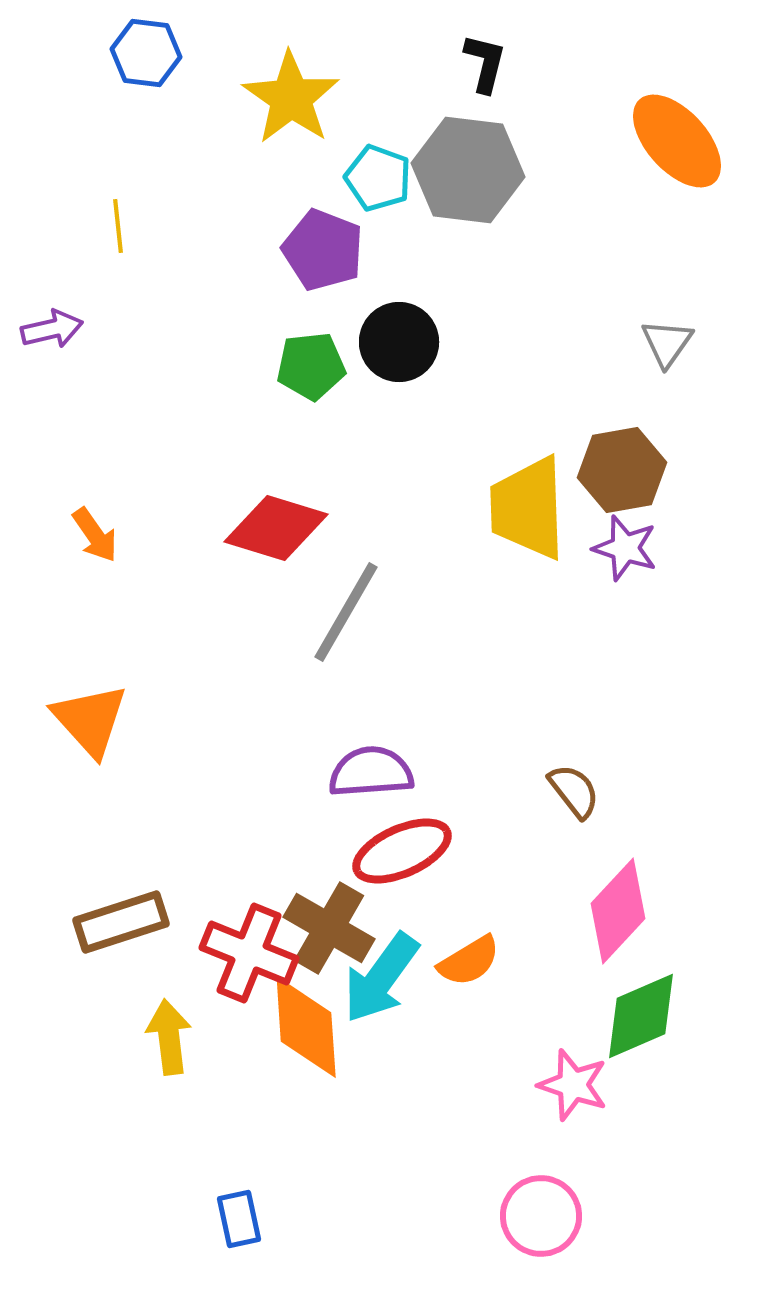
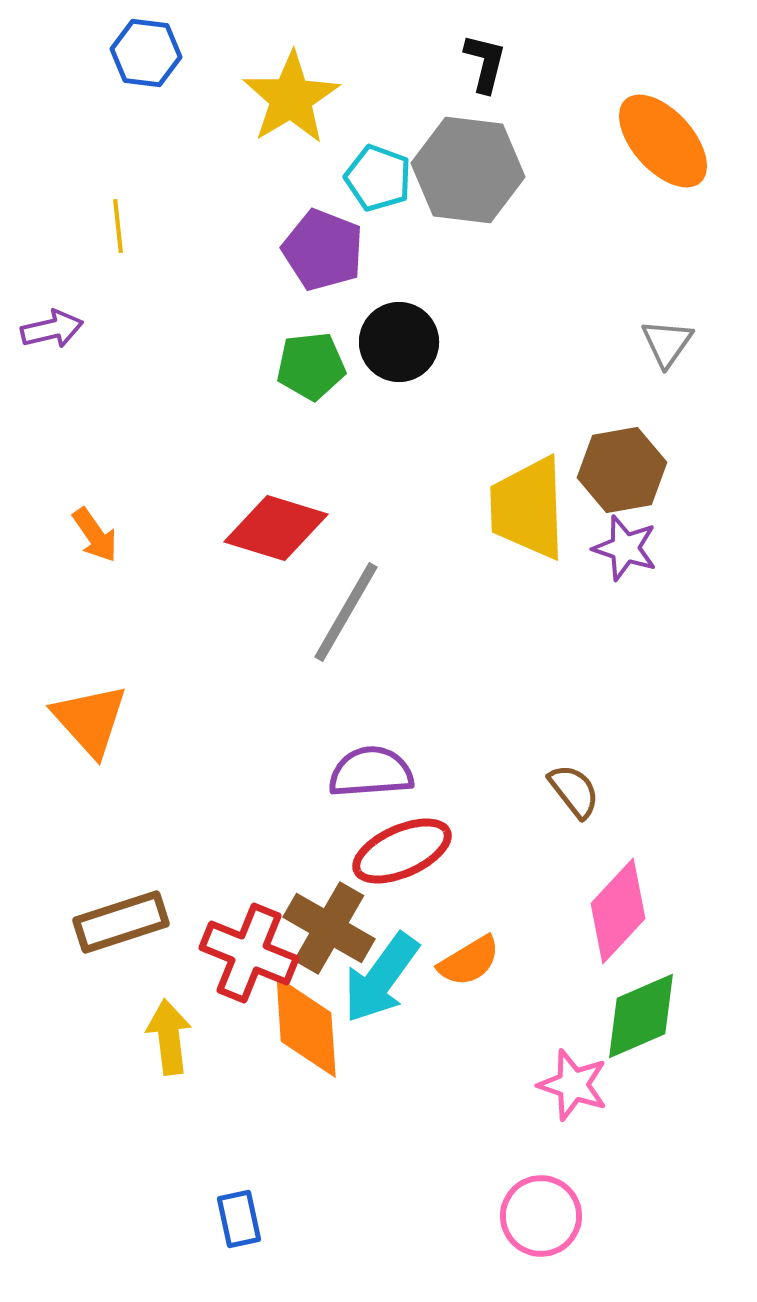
yellow star: rotated 6 degrees clockwise
orange ellipse: moved 14 px left
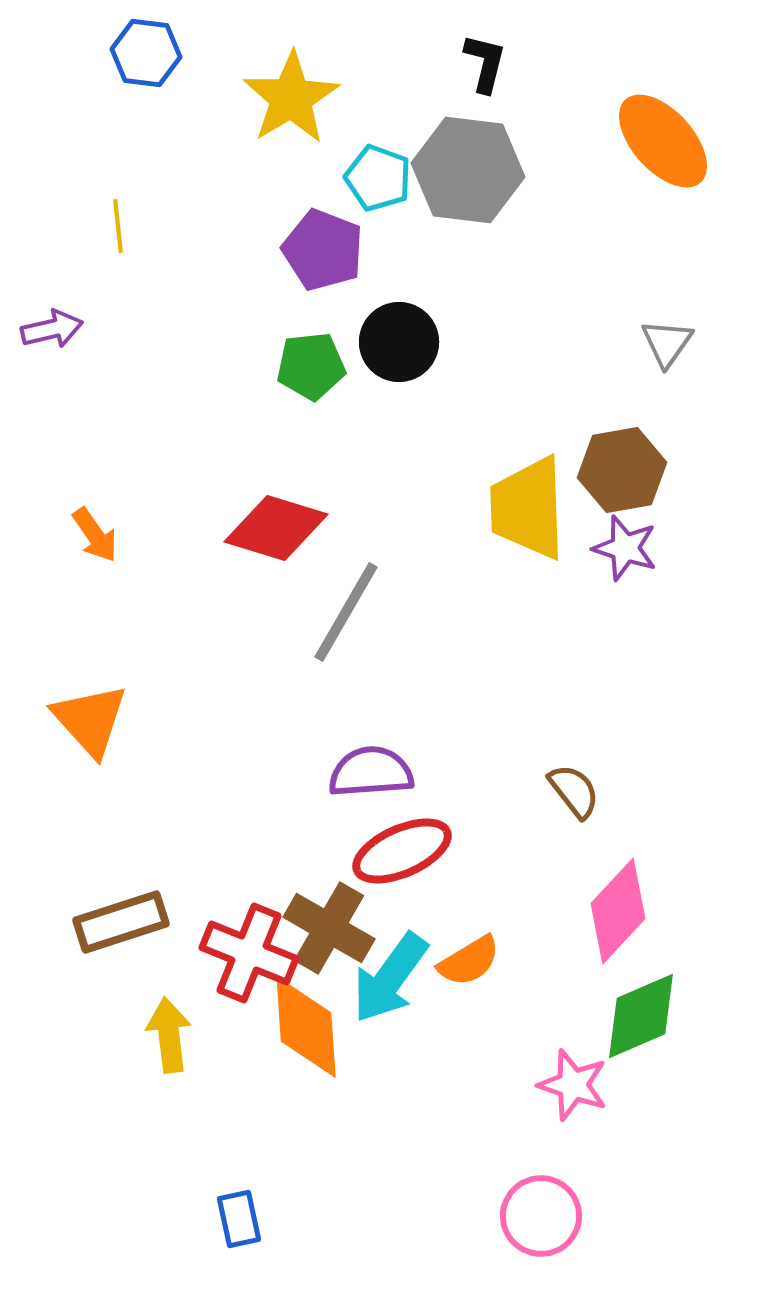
cyan arrow: moved 9 px right
yellow arrow: moved 2 px up
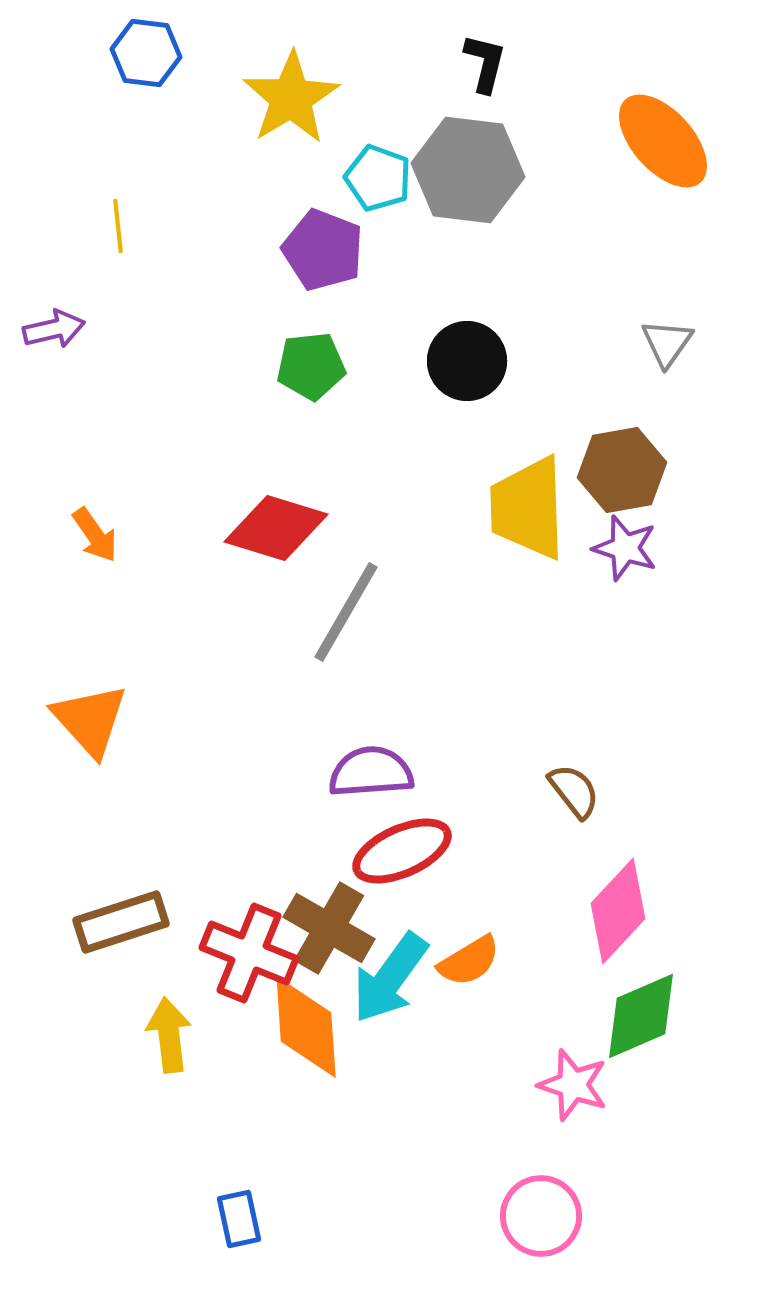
purple arrow: moved 2 px right
black circle: moved 68 px right, 19 px down
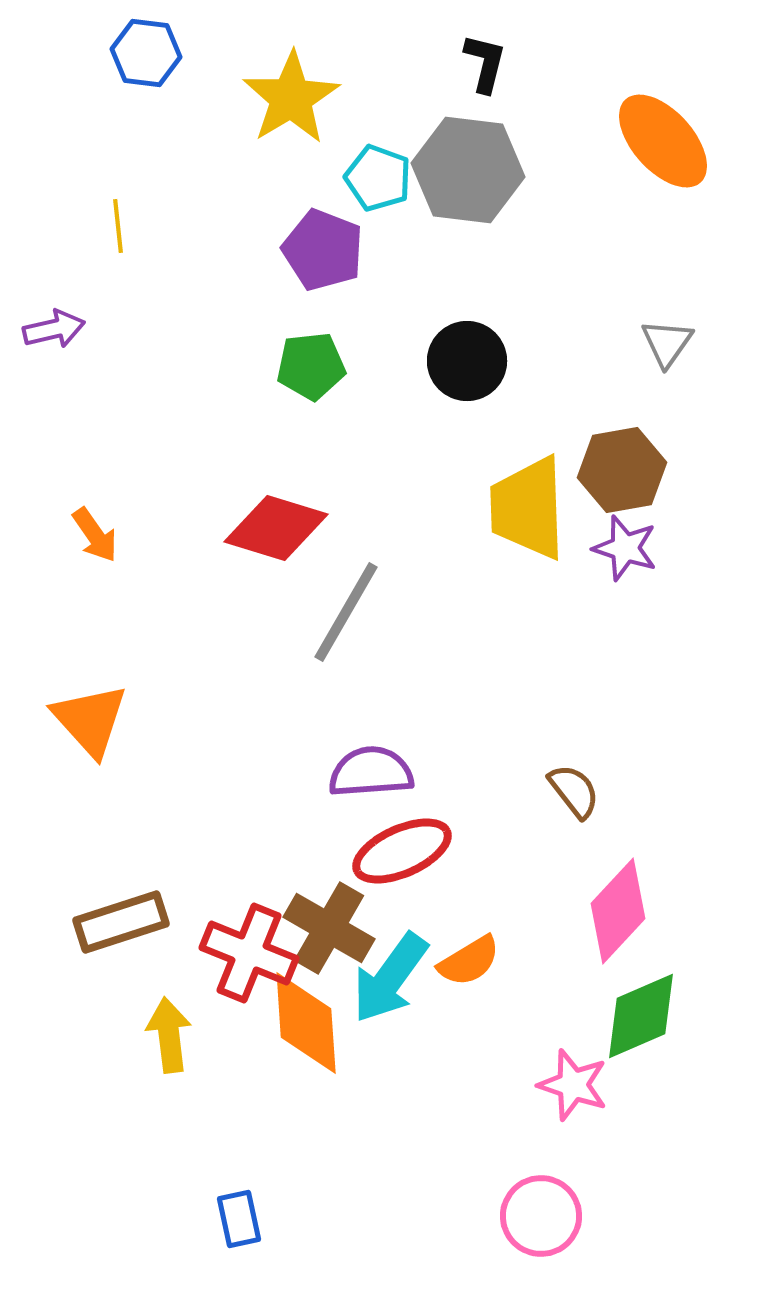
orange diamond: moved 4 px up
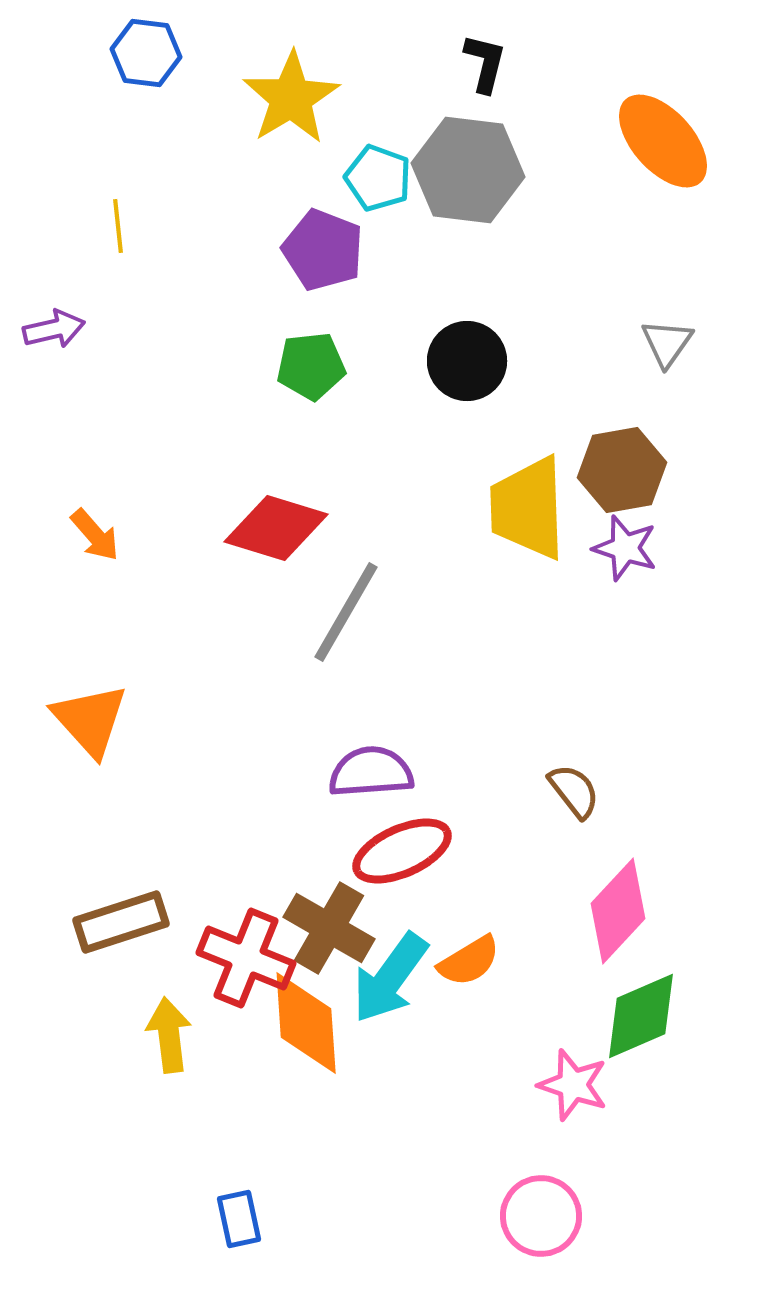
orange arrow: rotated 6 degrees counterclockwise
red cross: moved 3 px left, 5 px down
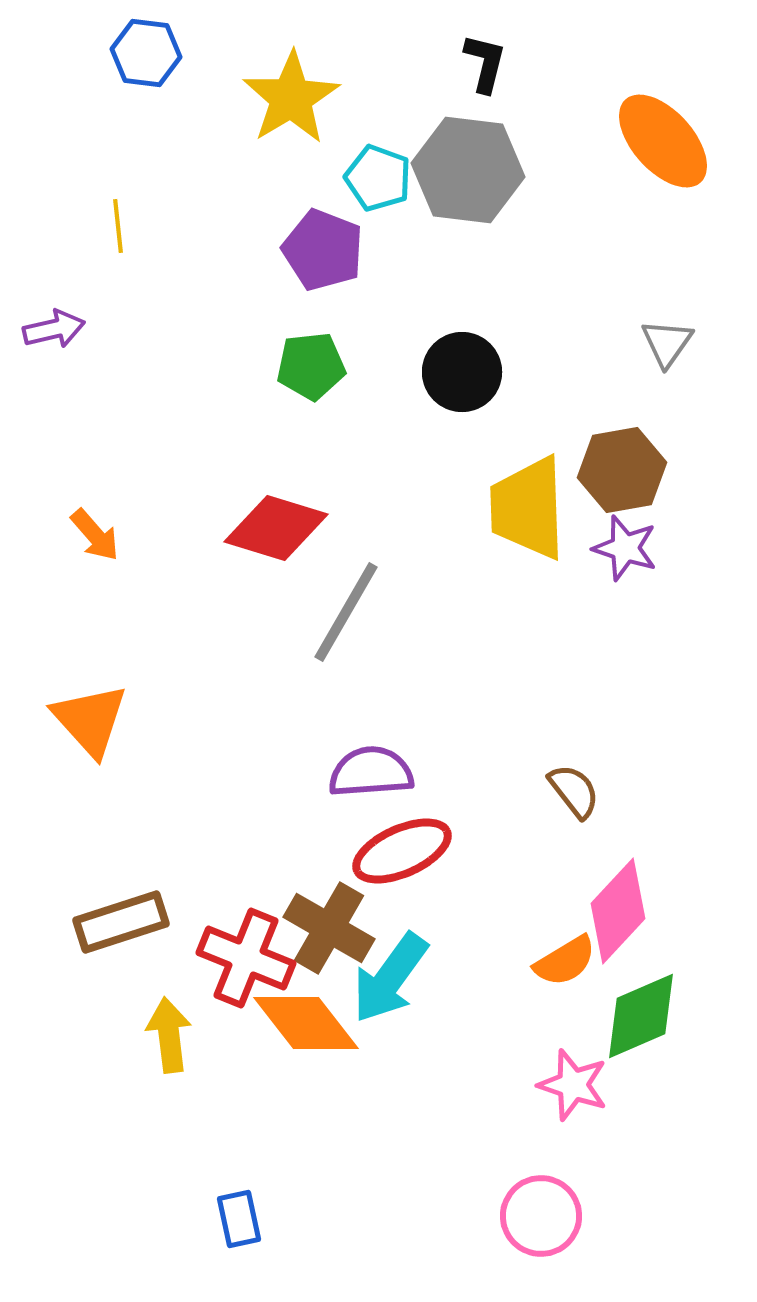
black circle: moved 5 px left, 11 px down
orange semicircle: moved 96 px right
orange diamond: rotated 34 degrees counterclockwise
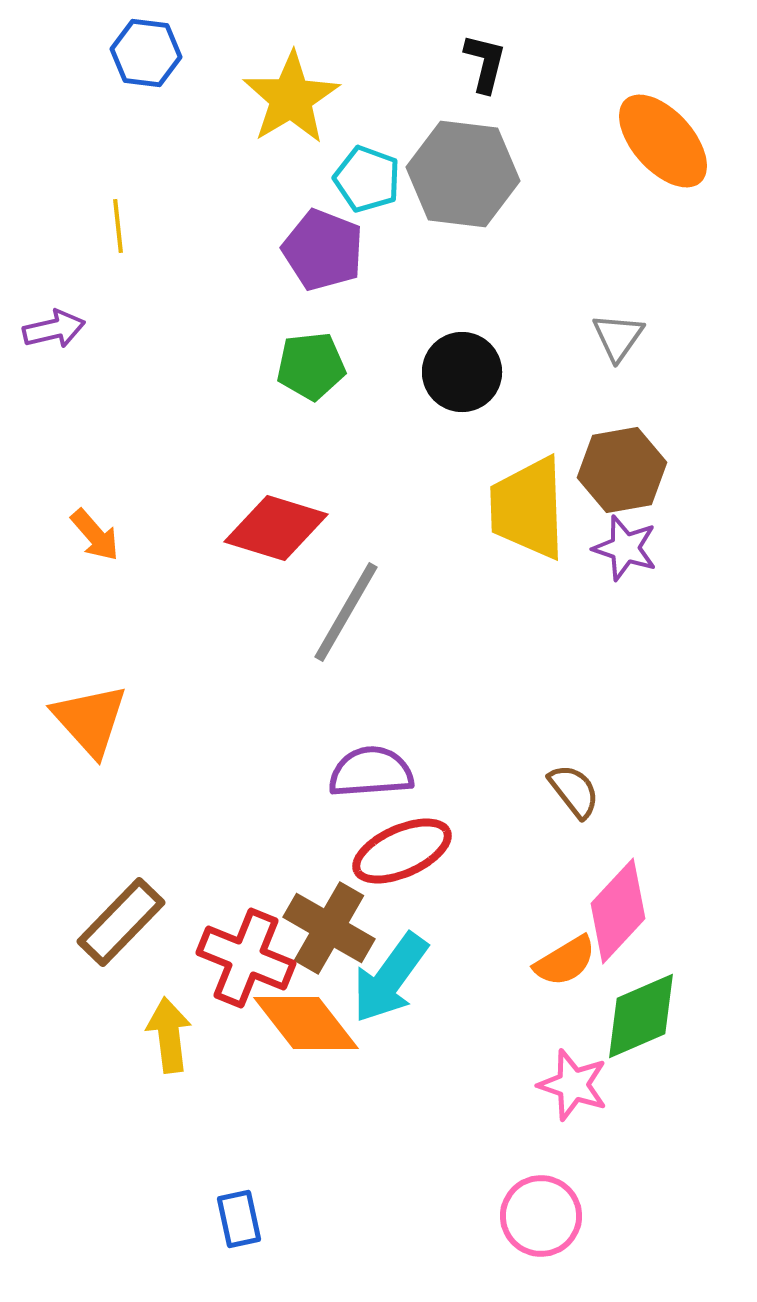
gray hexagon: moved 5 px left, 4 px down
cyan pentagon: moved 11 px left, 1 px down
gray triangle: moved 49 px left, 6 px up
brown rectangle: rotated 28 degrees counterclockwise
